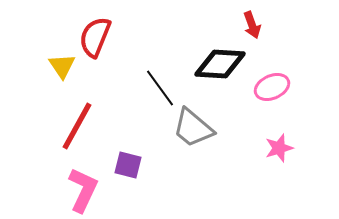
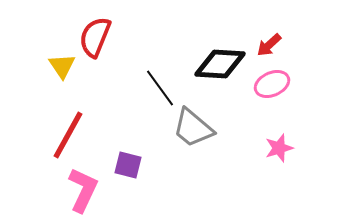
red arrow: moved 17 px right, 20 px down; rotated 68 degrees clockwise
pink ellipse: moved 3 px up
red line: moved 9 px left, 9 px down
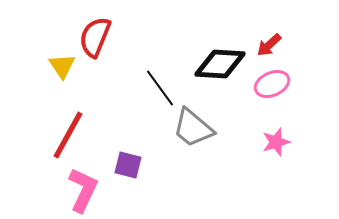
pink star: moved 3 px left, 6 px up
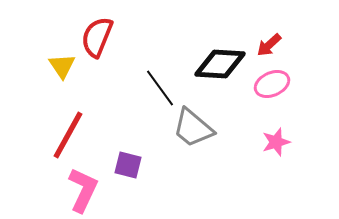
red semicircle: moved 2 px right
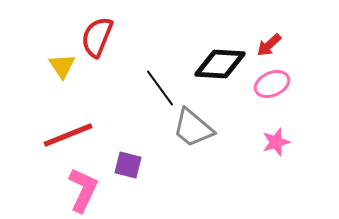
red line: rotated 39 degrees clockwise
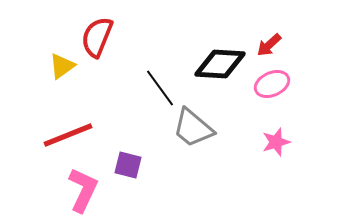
yellow triangle: rotated 28 degrees clockwise
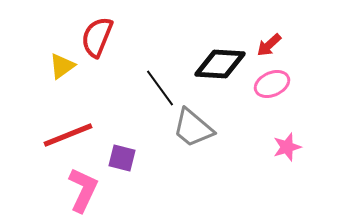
pink star: moved 11 px right, 5 px down
purple square: moved 6 px left, 7 px up
